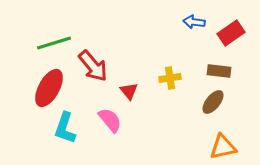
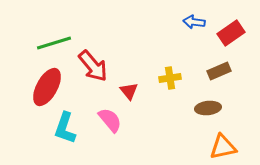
brown rectangle: rotated 30 degrees counterclockwise
red ellipse: moved 2 px left, 1 px up
brown ellipse: moved 5 px left, 6 px down; rotated 45 degrees clockwise
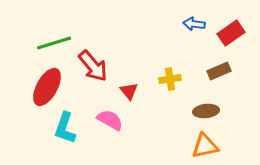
blue arrow: moved 2 px down
yellow cross: moved 1 px down
brown ellipse: moved 2 px left, 3 px down
pink semicircle: rotated 20 degrees counterclockwise
orange triangle: moved 18 px left, 1 px up
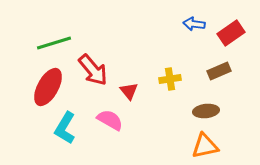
red arrow: moved 4 px down
red ellipse: moved 1 px right
cyan L-shape: rotated 12 degrees clockwise
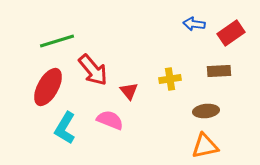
green line: moved 3 px right, 2 px up
brown rectangle: rotated 20 degrees clockwise
pink semicircle: rotated 8 degrees counterclockwise
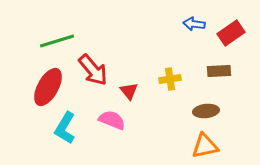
pink semicircle: moved 2 px right
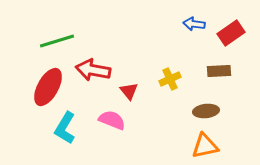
red arrow: rotated 140 degrees clockwise
yellow cross: rotated 15 degrees counterclockwise
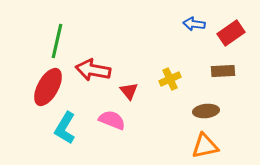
green line: rotated 60 degrees counterclockwise
brown rectangle: moved 4 px right
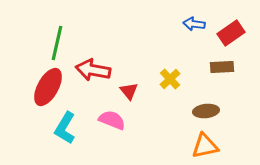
green line: moved 2 px down
brown rectangle: moved 1 px left, 4 px up
yellow cross: rotated 20 degrees counterclockwise
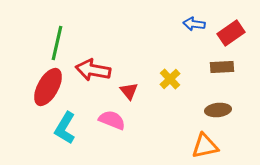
brown ellipse: moved 12 px right, 1 px up
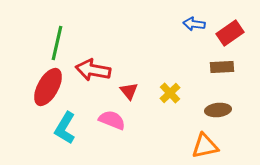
red rectangle: moved 1 px left
yellow cross: moved 14 px down
